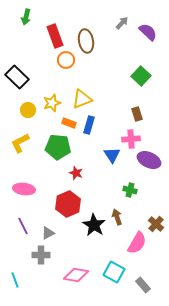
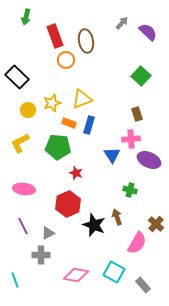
black star: rotated 10 degrees counterclockwise
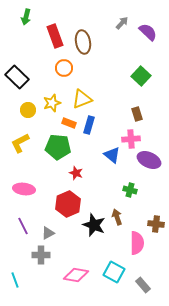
brown ellipse: moved 3 px left, 1 px down
orange circle: moved 2 px left, 8 px down
blue triangle: rotated 18 degrees counterclockwise
brown cross: rotated 35 degrees counterclockwise
pink semicircle: rotated 30 degrees counterclockwise
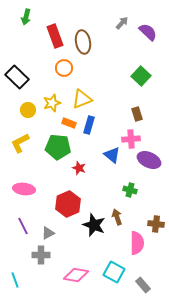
red star: moved 3 px right, 5 px up
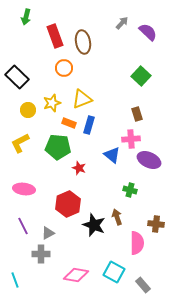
gray cross: moved 1 px up
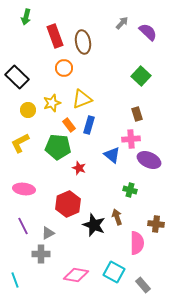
orange rectangle: moved 2 px down; rotated 32 degrees clockwise
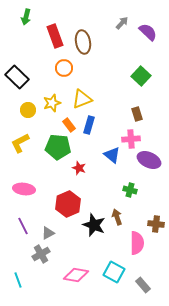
gray cross: rotated 30 degrees counterclockwise
cyan line: moved 3 px right
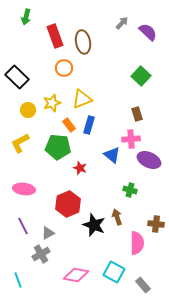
red star: moved 1 px right
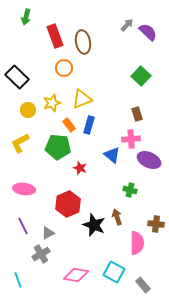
gray arrow: moved 5 px right, 2 px down
